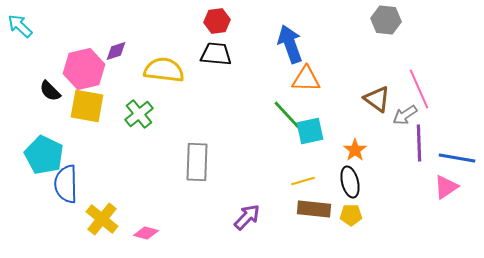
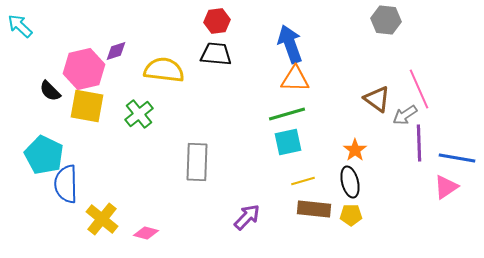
orange triangle: moved 11 px left
green line: moved 1 px left, 2 px up; rotated 63 degrees counterclockwise
cyan square: moved 22 px left, 11 px down
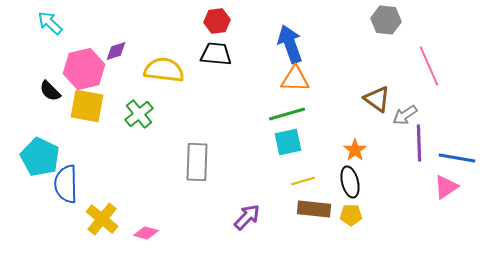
cyan arrow: moved 30 px right, 3 px up
pink line: moved 10 px right, 23 px up
cyan pentagon: moved 4 px left, 2 px down
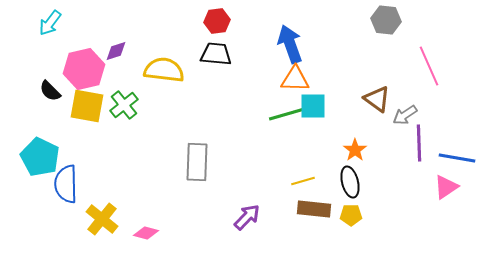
cyan arrow: rotated 96 degrees counterclockwise
green cross: moved 15 px left, 9 px up
cyan square: moved 25 px right, 36 px up; rotated 12 degrees clockwise
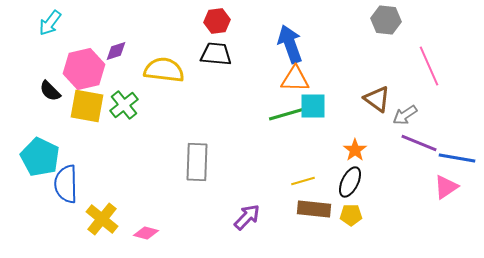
purple line: rotated 66 degrees counterclockwise
black ellipse: rotated 40 degrees clockwise
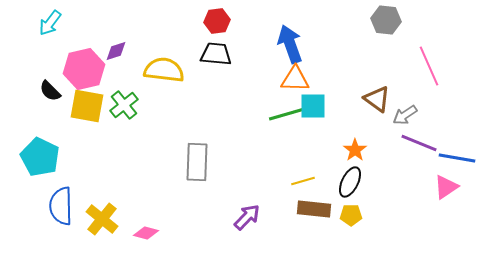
blue semicircle: moved 5 px left, 22 px down
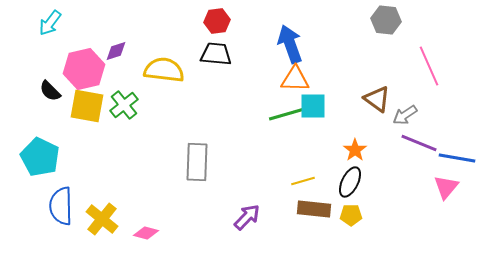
pink triangle: rotated 16 degrees counterclockwise
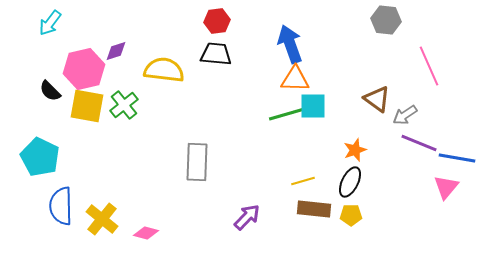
orange star: rotated 15 degrees clockwise
